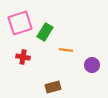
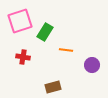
pink square: moved 2 px up
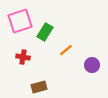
orange line: rotated 48 degrees counterclockwise
brown rectangle: moved 14 px left
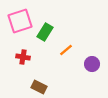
purple circle: moved 1 px up
brown rectangle: rotated 42 degrees clockwise
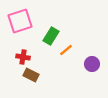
green rectangle: moved 6 px right, 4 px down
brown rectangle: moved 8 px left, 12 px up
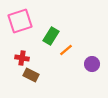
red cross: moved 1 px left, 1 px down
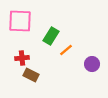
pink square: rotated 20 degrees clockwise
red cross: rotated 16 degrees counterclockwise
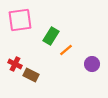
pink square: moved 1 px up; rotated 10 degrees counterclockwise
red cross: moved 7 px left, 6 px down; rotated 32 degrees clockwise
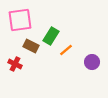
purple circle: moved 2 px up
brown rectangle: moved 29 px up
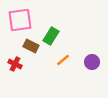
orange line: moved 3 px left, 10 px down
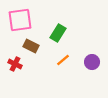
green rectangle: moved 7 px right, 3 px up
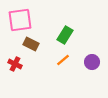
green rectangle: moved 7 px right, 2 px down
brown rectangle: moved 2 px up
